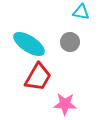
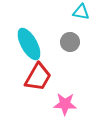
cyan ellipse: rotated 28 degrees clockwise
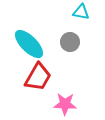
cyan ellipse: rotated 16 degrees counterclockwise
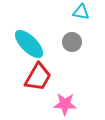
gray circle: moved 2 px right
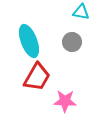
cyan ellipse: moved 3 px up; rotated 24 degrees clockwise
red trapezoid: moved 1 px left
pink star: moved 3 px up
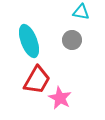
gray circle: moved 2 px up
red trapezoid: moved 3 px down
pink star: moved 5 px left, 3 px up; rotated 25 degrees clockwise
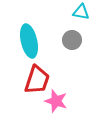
cyan ellipse: rotated 8 degrees clockwise
red trapezoid: rotated 12 degrees counterclockwise
pink star: moved 4 px left, 3 px down; rotated 10 degrees counterclockwise
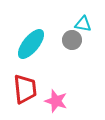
cyan triangle: moved 2 px right, 12 px down
cyan ellipse: moved 2 px right, 3 px down; rotated 52 degrees clockwise
red trapezoid: moved 12 px left, 9 px down; rotated 24 degrees counterclockwise
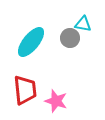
gray circle: moved 2 px left, 2 px up
cyan ellipse: moved 2 px up
red trapezoid: moved 1 px down
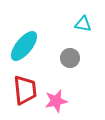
gray circle: moved 20 px down
cyan ellipse: moved 7 px left, 4 px down
pink star: rotated 30 degrees counterclockwise
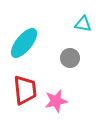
cyan ellipse: moved 3 px up
